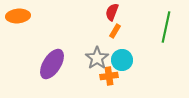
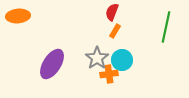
orange cross: moved 2 px up
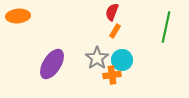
orange cross: moved 3 px right, 1 px down
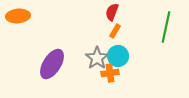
cyan circle: moved 4 px left, 4 px up
orange cross: moved 2 px left, 2 px up
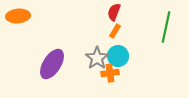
red semicircle: moved 2 px right
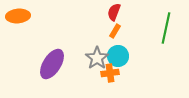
green line: moved 1 px down
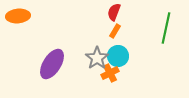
orange cross: rotated 18 degrees counterclockwise
